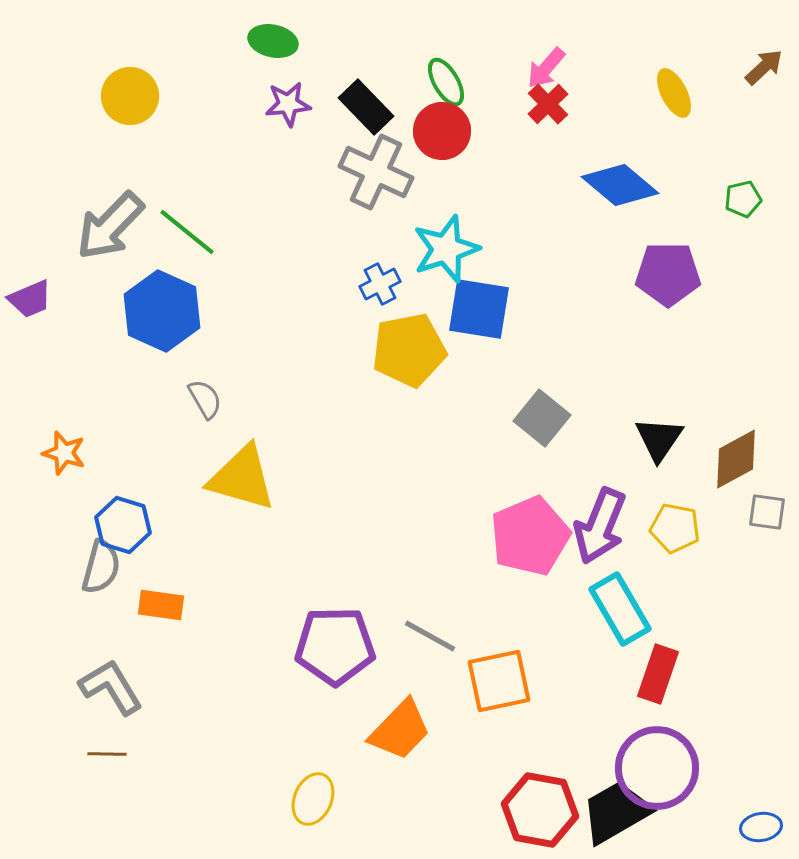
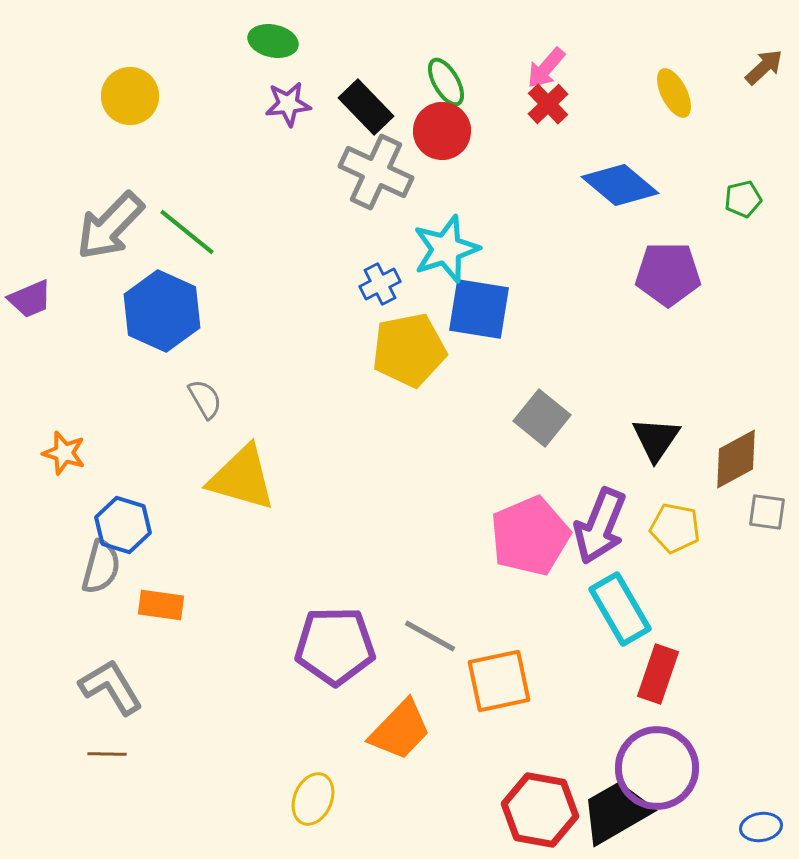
black triangle at (659, 439): moved 3 px left
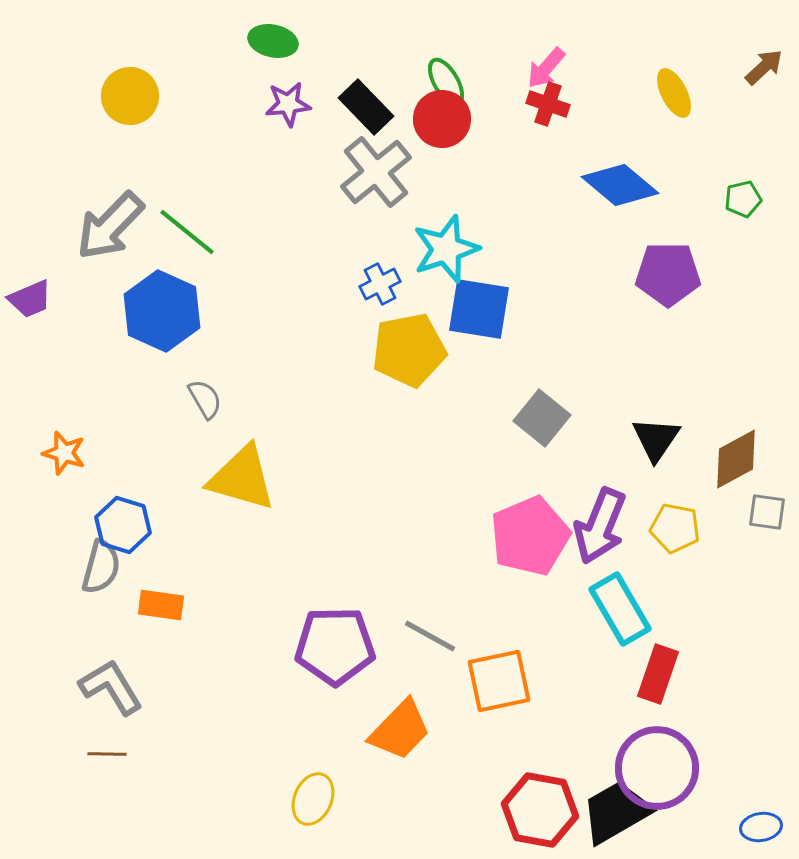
red cross at (548, 104): rotated 27 degrees counterclockwise
red circle at (442, 131): moved 12 px up
gray cross at (376, 172): rotated 26 degrees clockwise
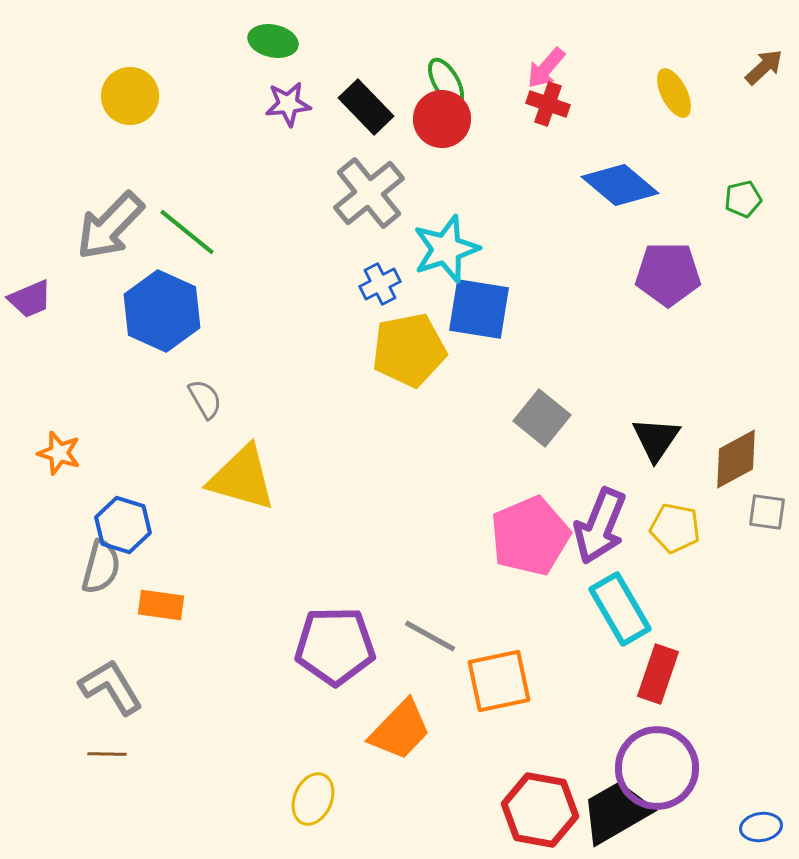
gray cross at (376, 172): moved 7 px left, 21 px down
orange star at (64, 453): moved 5 px left
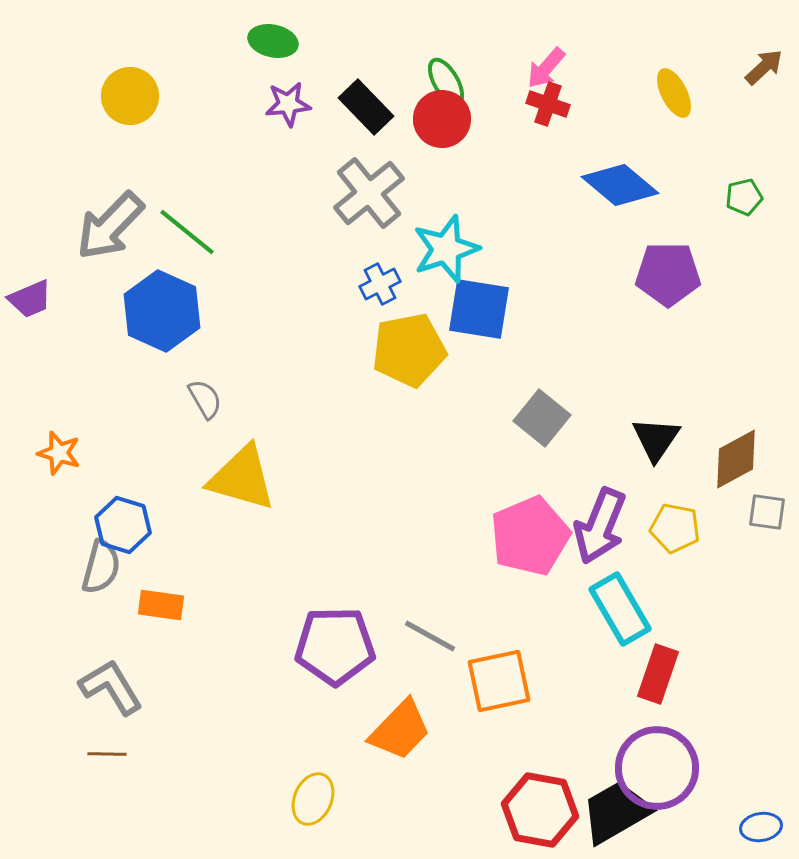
green pentagon at (743, 199): moved 1 px right, 2 px up
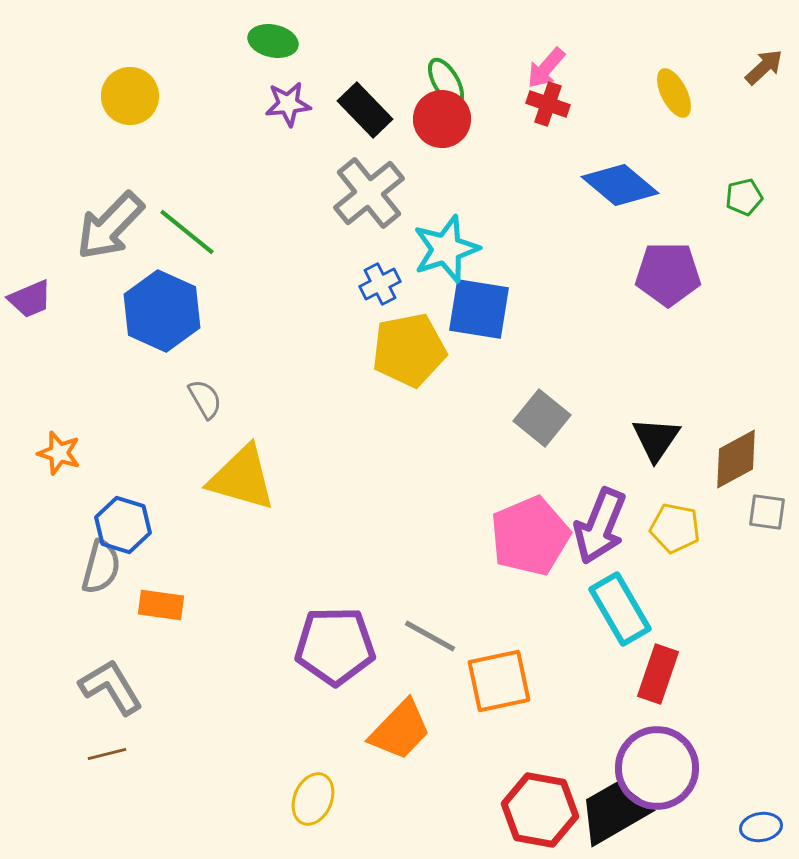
black rectangle at (366, 107): moved 1 px left, 3 px down
brown line at (107, 754): rotated 15 degrees counterclockwise
black trapezoid at (616, 812): moved 2 px left
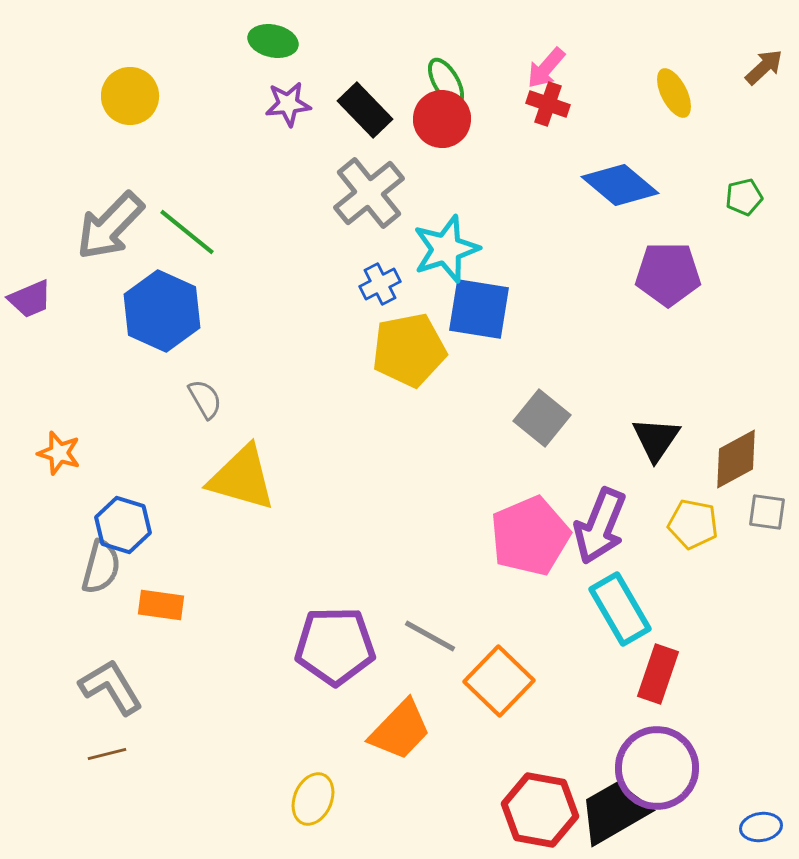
yellow pentagon at (675, 528): moved 18 px right, 4 px up
orange square at (499, 681): rotated 34 degrees counterclockwise
